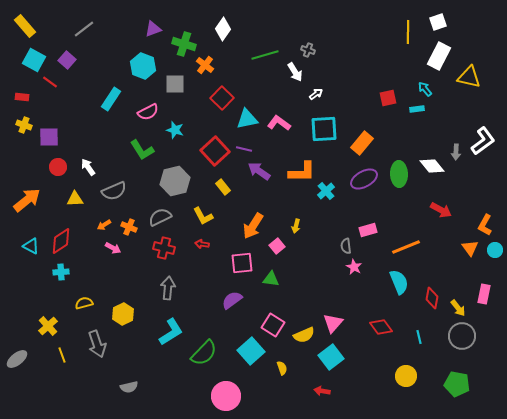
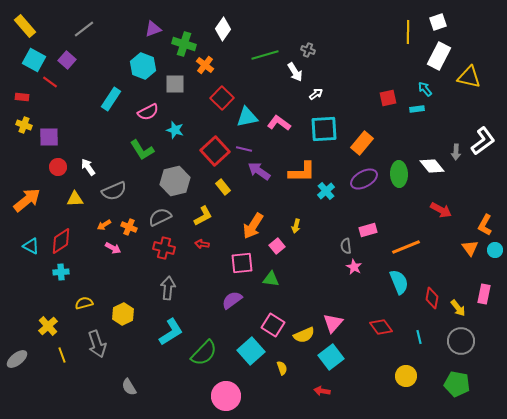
cyan triangle at (247, 119): moved 2 px up
yellow L-shape at (203, 216): rotated 90 degrees counterclockwise
gray circle at (462, 336): moved 1 px left, 5 px down
gray semicircle at (129, 387): rotated 72 degrees clockwise
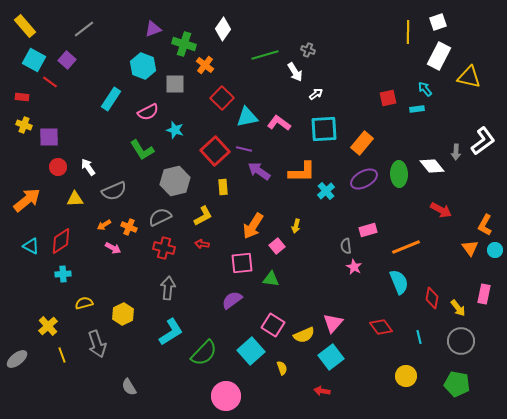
yellow rectangle at (223, 187): rotated 35 degrees clockwise
cyan cross at (61, 272): moved 2 px right, 2 px down
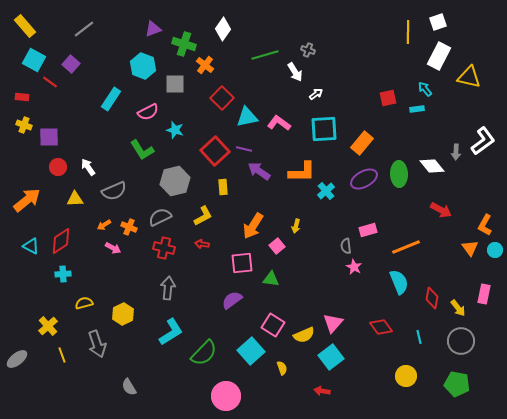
purple square at (67, 60): moved 4 px right, 4 px down
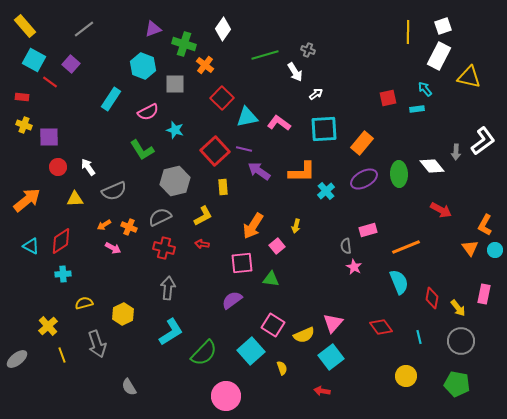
white square at (438, 22): moved 5 px right, 4 px down
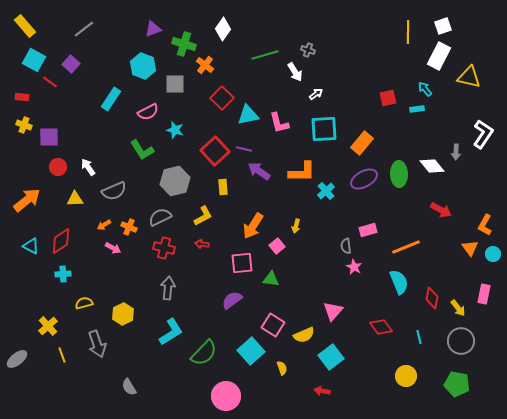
cyan triangle at (247, 117): moved 1 px right, 2 px up
pink L-shape at (279, 123): rotated 140 degrees counterclockwise
white L-shape at (483, 141): moved 7 px up; rotated 20 degrees counterclockwise
cyan circle at (495, 250): moved 2 px left, 4 px down
pink triangle at (333, 323): moved 12 px up
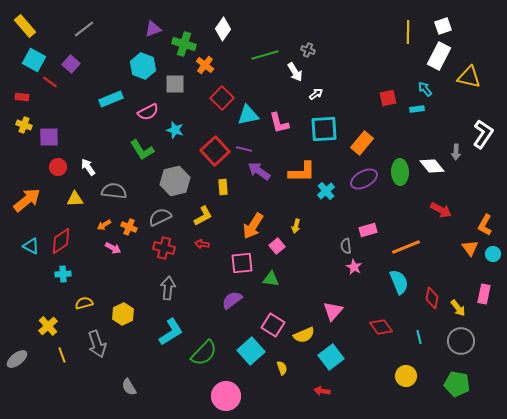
cyan rectangle at (111, 99): rotated 35 degrees clockwise
green ellipse at (399, 174): moved 1 px right, 2 px up
gray semicircle at (114, 191): rotated 150 degrees counterclockwise
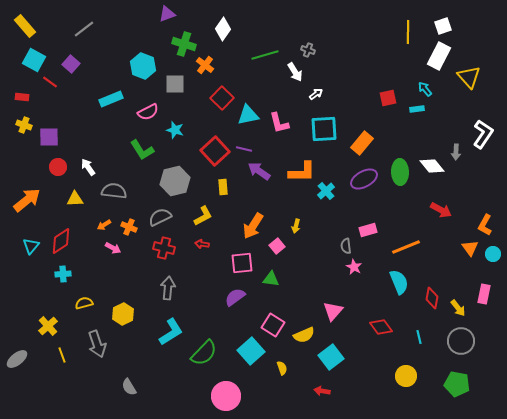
purple triangle at (153, 29): moved 14 px right, 15 px up
yellow triangle at (469, 77): rotated 35 degrees clockwise
cyan triangle at (31, 246): rotated 42 degrees clockwise
purple semicircle at (232, 300): moved 3 px right, 3 px up
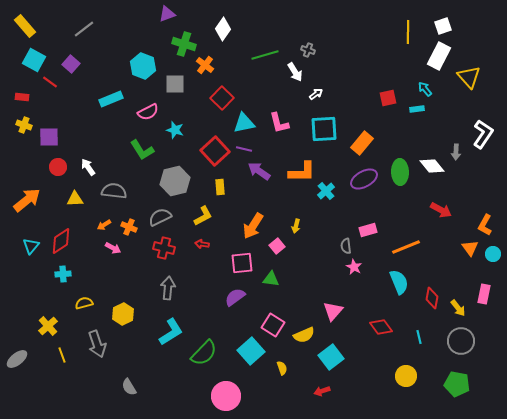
cyan triangle at (248, 115): moved 4 px left, 8 px down
yellow rectangle at (223, 187): moved 3 px left
red arrow at (322, 391): rotated 28 degrees counterclockwise
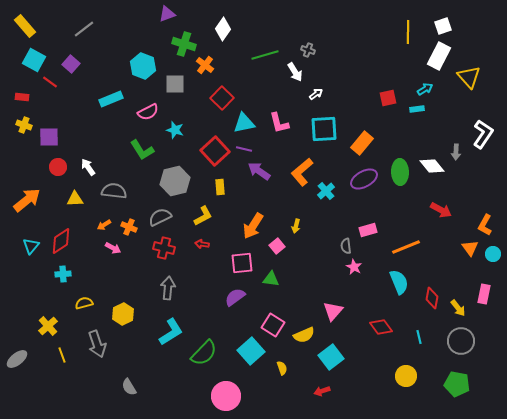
cyan arrow at (425, 89): rotated 98 degrees clockwise
orange L-shape at (302, 172): rotated 140 degrees clockwise
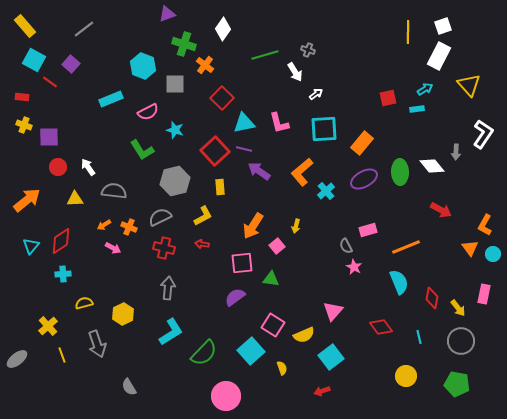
yellow triangle at (469, 77): moved 8 px down
gray semicircle at (346, 246): rotated 21 degrees counterclockwise
